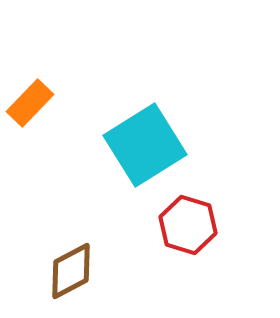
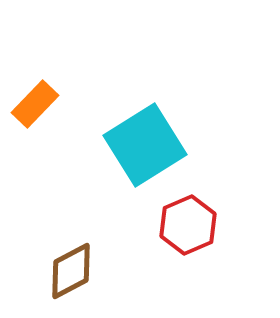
orange rectangle: moved 5 px right, 1 px down
red hexagon: rotated 20 degrees clockwise
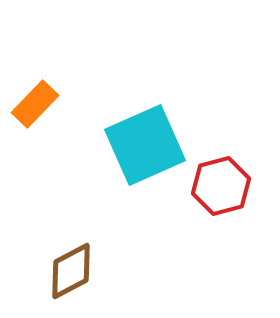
cyan square: rotated 8 degrees clockwise
red hexagon: moved 33 px right, 39 px up; rotated 8 degrees clockwise
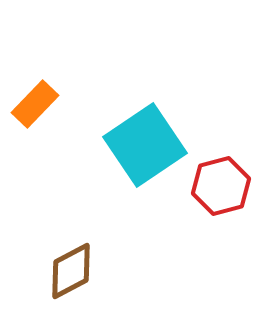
cyan square: rotated 10 degrees counterclockwise
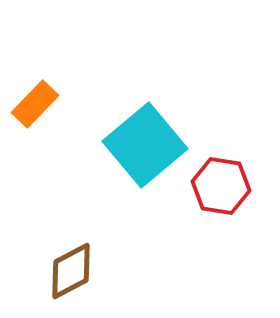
cyan square: rotated 6 degrees counterclockwise
red hexagon: rotated 24 degrees clockwise
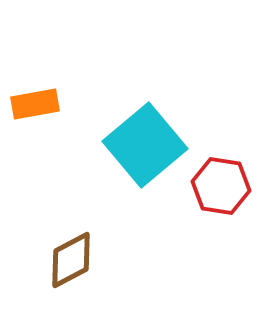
orange rectangle: rotated 36 degrees clockwise
brown diamond: moved 11 px up
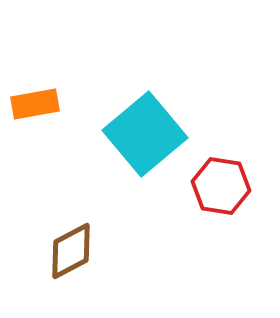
cyan square: moved 11 px up
brown diamond: moved 9 px up
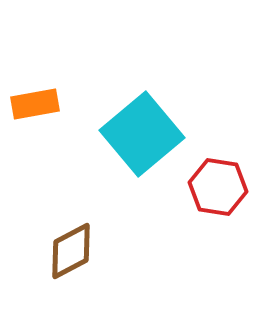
cyan square: moved 3 px left
red hexagon: moved 3 px left, 1 px down
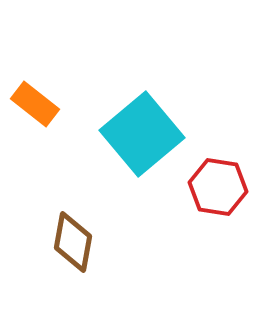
orange rectangle: rotated 48 degrees clockwise
brown diamond: moved 2 px right, 9 px up; rotated 52 degrees counterclockwise
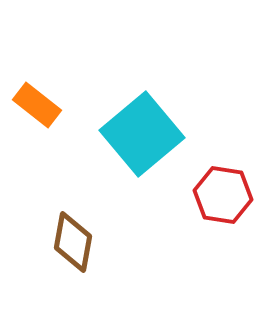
orange rectangle: moved 2 px right, 1 px down
red hexagon: moved 5 px right, 8 px down
